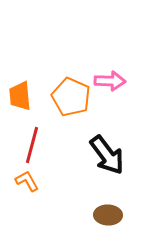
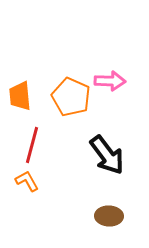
brown ellipse: moved 1 px right, 1 px down
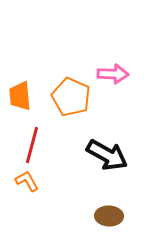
pink arrow: moved 3 px right, 7 px up
black arrow: rotated 24 degrees counterclockwise
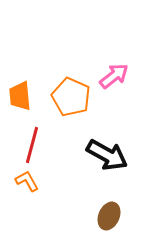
pink arrow: moved 1 px right, 2 px down; rotated 40 degrees counterclockwise
brown ellipse: rotated 68 degrees counterclockwise
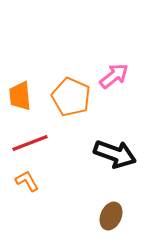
red line: moved 2 px left, 2 px up; rotated 54 degrees clockwise
black arrow: moved 8 px right, 1 px up; rotated 9 degrees counterclockwise
brown ellipse: moved 2 px right
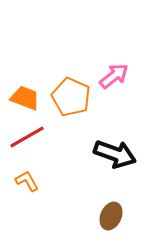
orange trapezoid: moved 5 px right, 2 px down; rotated 116 degrees clockwise
red line: moved 3 px left, 6 px up; rotated 9 degrees counterclockwise
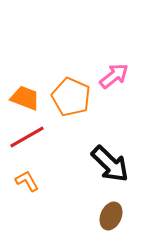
black arrow: moved 5 px left, 10 px down; rotated 24 degrees clockwise
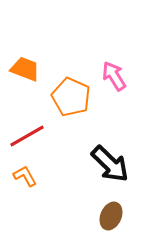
pink arrow: rotated 84 degrees counterclockwise
orange trapezoid: moved 29 px up
red line: moved 1 px up
orange L-shape: moved 2 px left, 5 px up
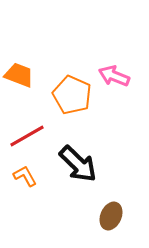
orange trapezoid: moved 6 px left, 6 px down
pink arrow: rotated 36 degrees counterclockwise
orange pentagon: moved 1 px right, 2 px up
black arrow: moved 32 px left
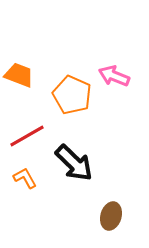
black arrow: moved 4 px left, 1 px up
orange L-shape: moved 2 px down
brown ellipse: rotated 8 degrees counterclockwise
